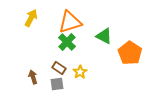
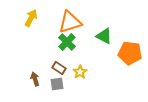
orange pentagon: rotated 25 degrees counterclockwise
brown arrow: moved 2 px right, 2 px down
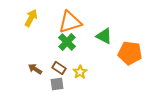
brown arrow: moved 10 px up; rotated 40 degrees counterclockwise
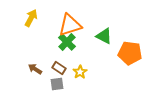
orange triangle: moved 3 px down
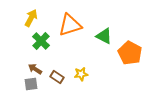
green cross: moved 26 px left, 1 px up
orange pentagon: rotated 20 degrees clockwise
brown rectangle: moved 2 px left, 9 px down
yellow star: moved 1 px right, 2 px down; rotated 24 degrees clockwise
gray square: moved 26 px left
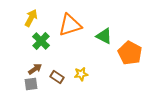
brown arrow: rotated 112 degrees clockwise
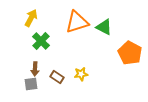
orange triangle: moved 7 px right, 3 px up
green triangle: moved 9 px up
brown arrow: rotated 128 degrees clockwise
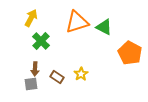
yellow star: rotated 24 degrees counterclockwise
